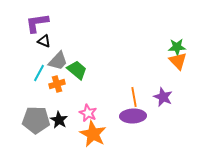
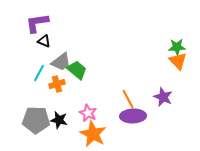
gray trapezoid: moved 3 px right, 1 px down; rotated 10 degrees clockwise
orange line: moved 6 px left, 2 px down; rotated 18 degrees counterclockwise
black star: rotated 18 degrees counterclockwise
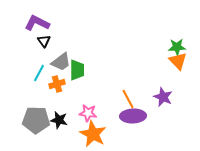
purple L-shape: rotated 35 degrees clockwise
black triangle: rotated 32 degrees clockwise
green trapezoid: rotated 50 degrees clockwise
pink star: rotated 18 degrees counterclockwise
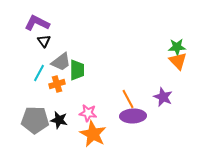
gray pentagon: moved 1 px left
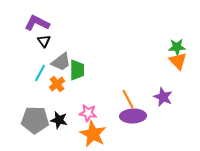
cyan line: moved 1 px right
orange cross: rotated 21 degrees counterclockwise
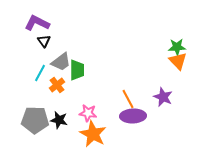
orange cross: moved 1 px down
